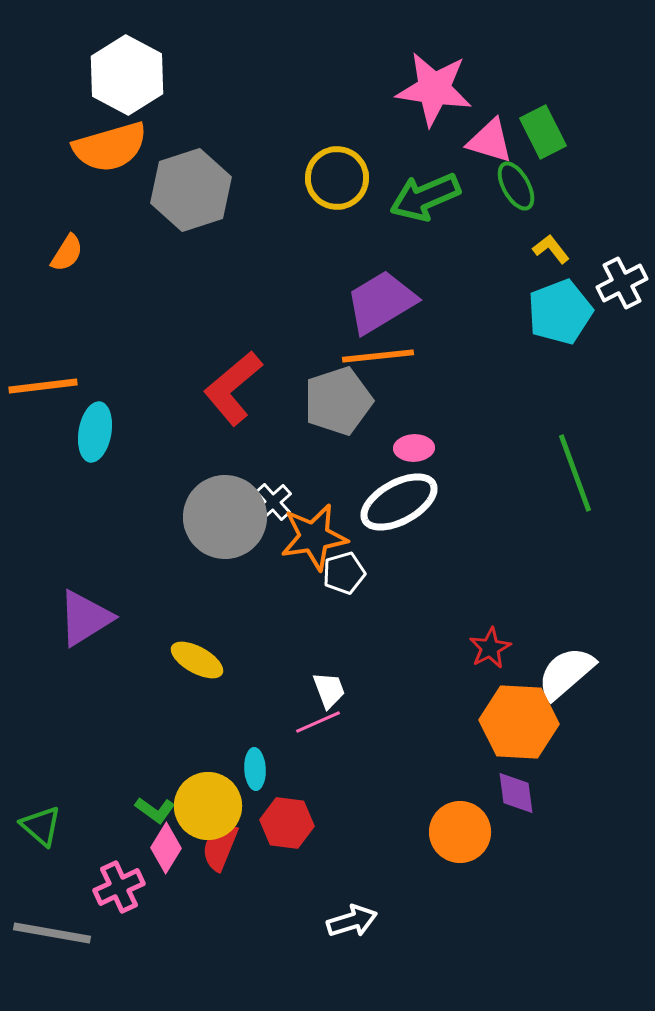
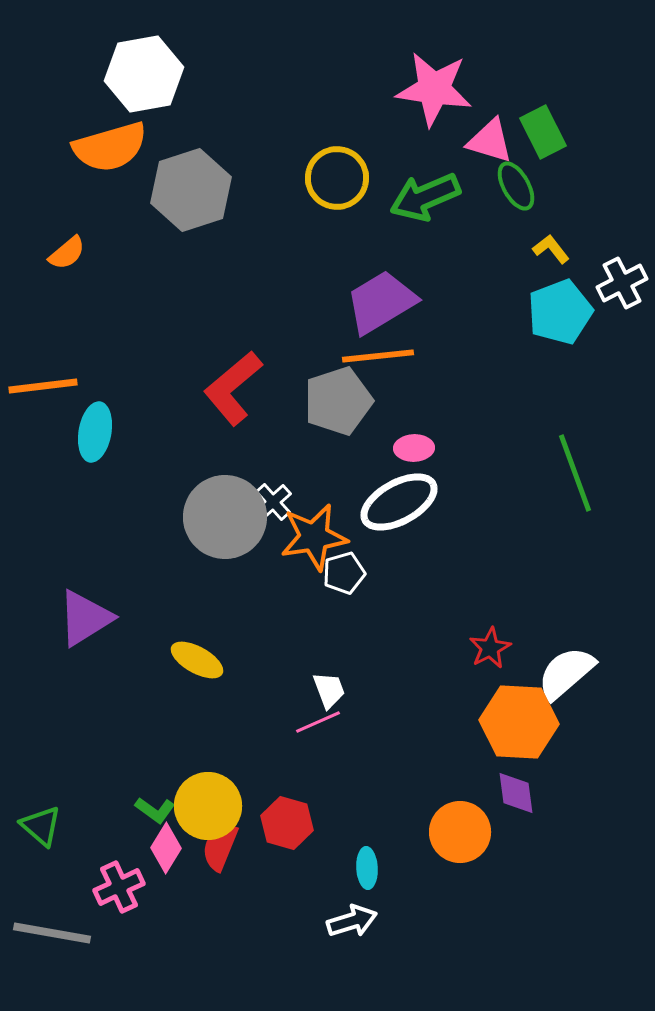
white hexagon at (127, 75): moved 17 px right, 1 px up; rotated 22 degrees clockwise
orange semicircle at (67, 253): rotated 18 degrees clockwise
cyan ellipse at (255, 769): moved 112 px right, 99 px down
red hexagon at (287, 823): rotated 9 degrees clockwise
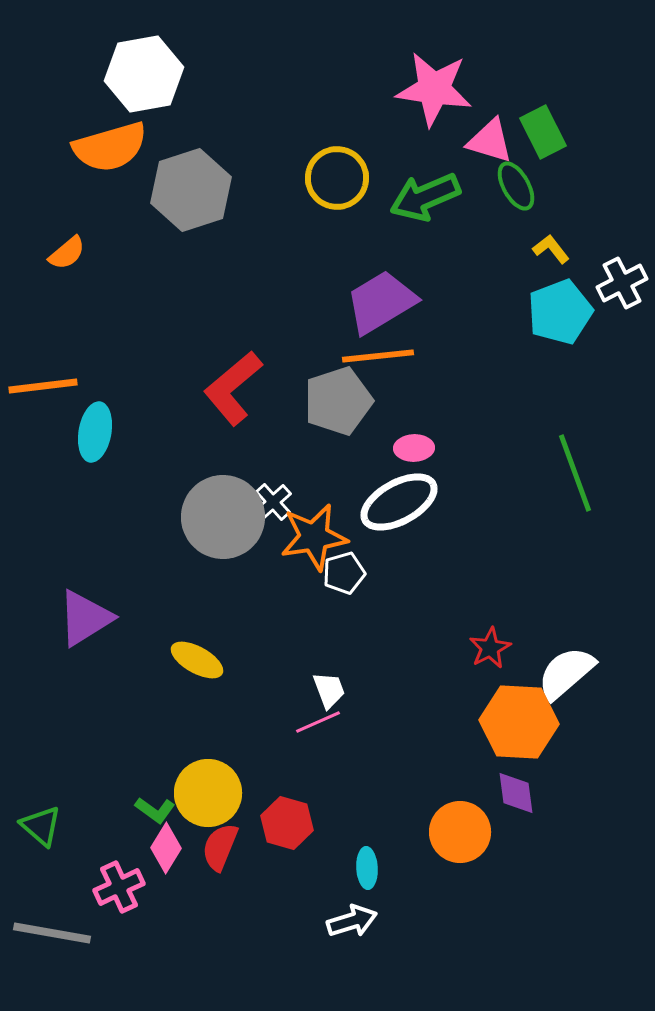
gray circle at (225, 517): moved 2 px left
yellow circle at (208, 806): moved 13 px up
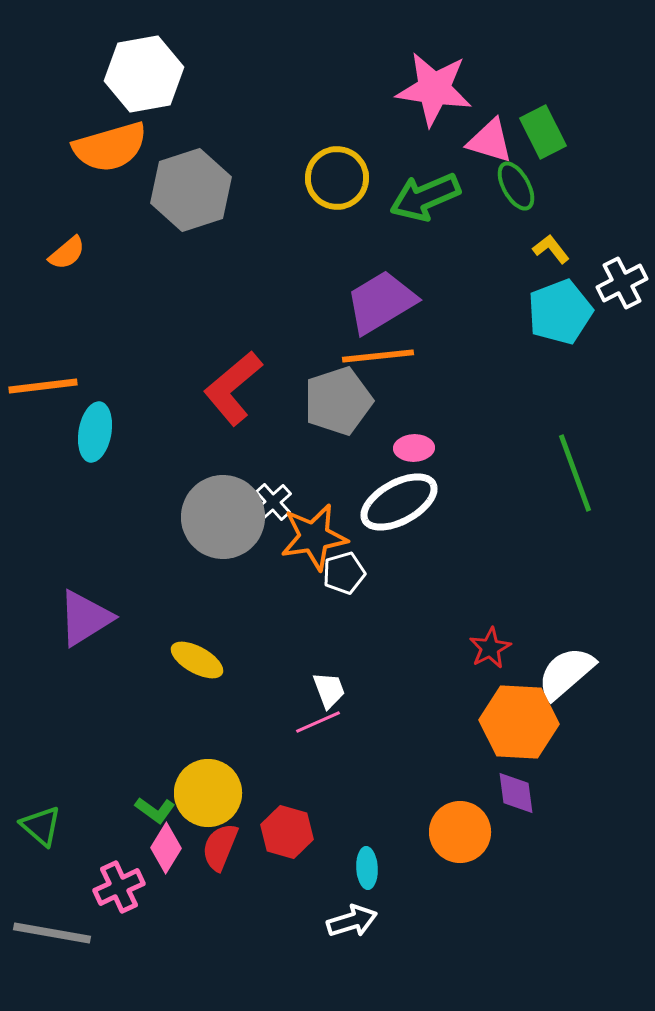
red hexagon at (287, 823): moved 9 px down
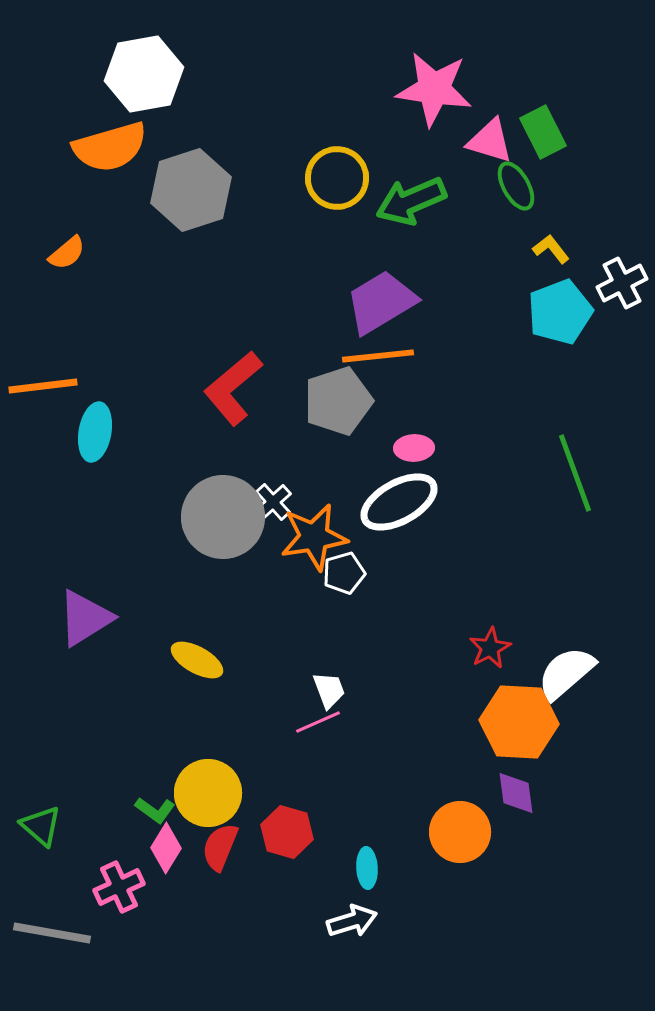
green arrow at (425, 197): moved 14 px left, 4 px down
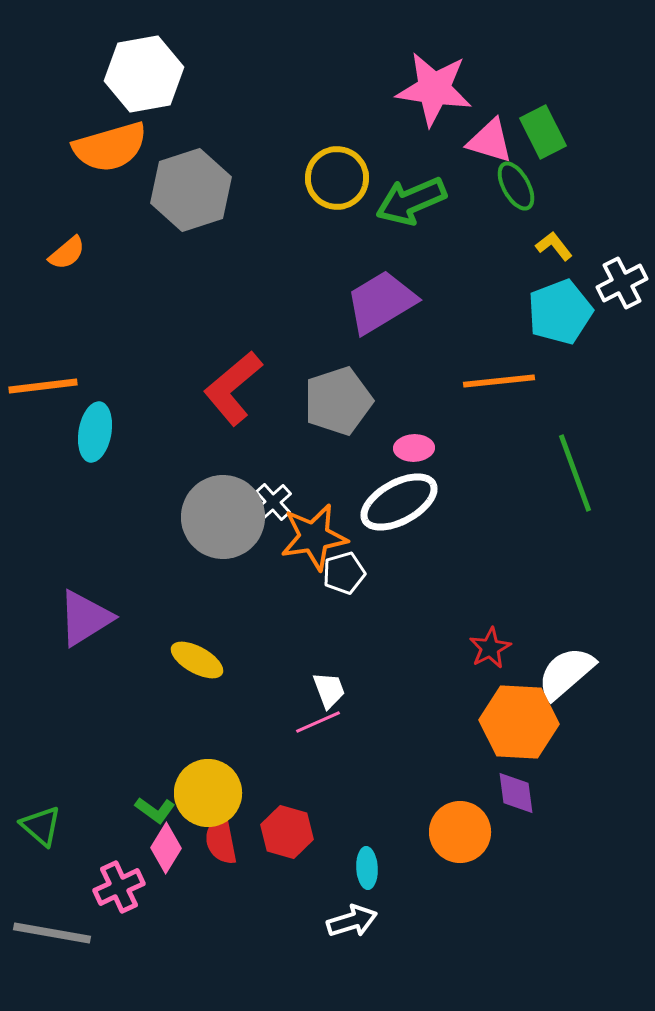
yellow L-shape at (551, 249): moved 3 px right, 3 px up
orange line at (378, 356): moved 121 px right, 25 px down
red semicircle at (220, 847): moved 1 px right, 7 px up; rotated 33 degrees counterclockwise
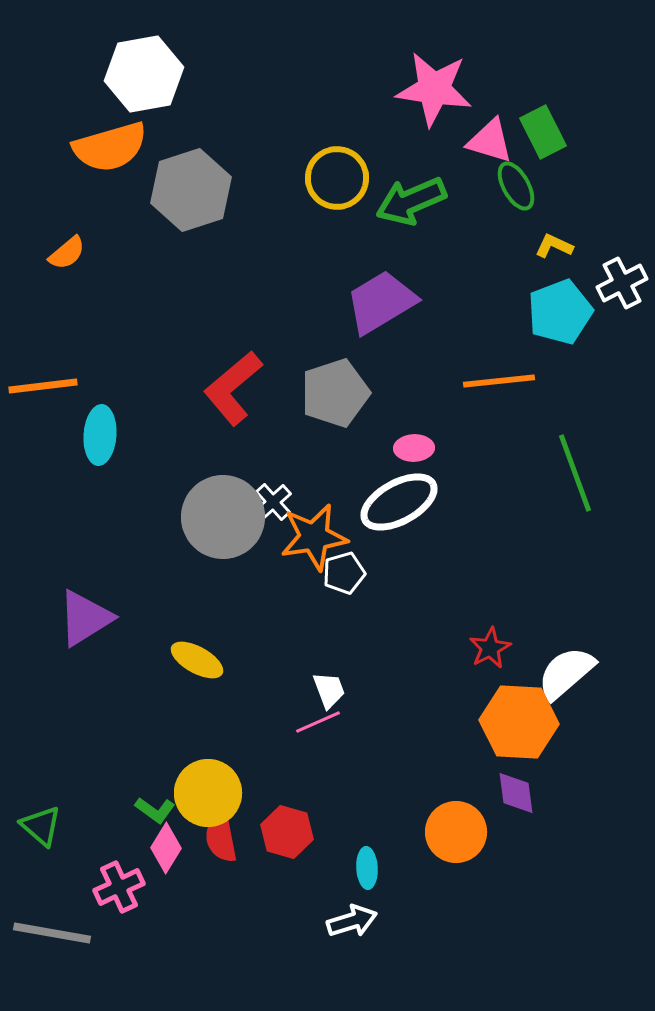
yellow L-shape at (554, 246): rotated 27 degrees counterclockwise
gray pentagon at (338, 401): moved 3 px left, 8 px up
cyan ellipse at (95, 432): moved 5 px right, 3 px down; rotated 6 degrees counterclockwise
orange circle at (460, 832): moved 4 px left
red semicircle at (221, 840): moved 2 px up
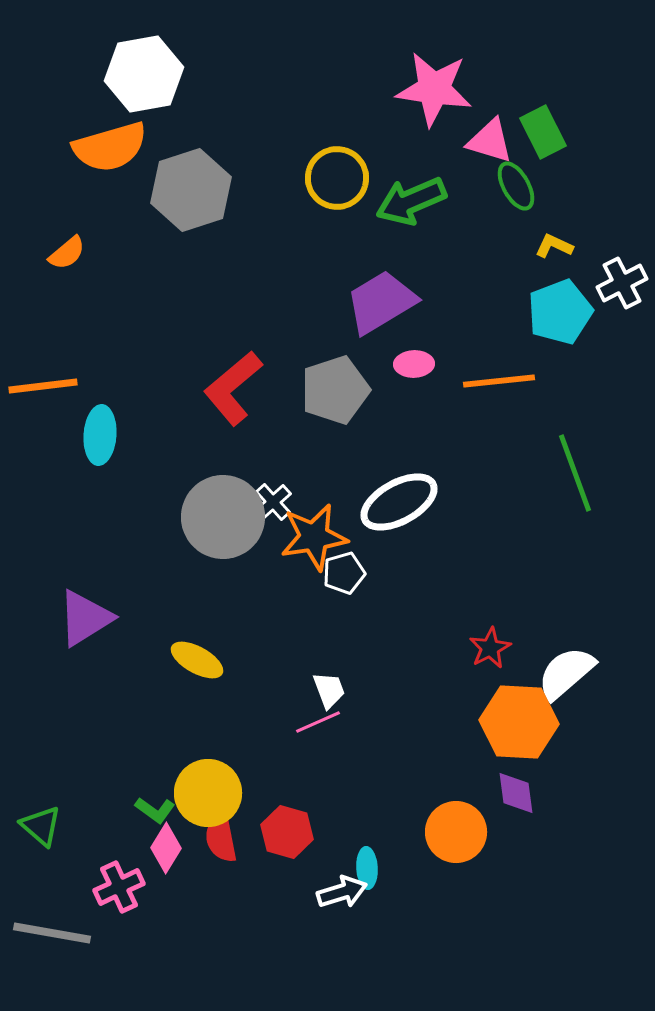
gray pentagon at (335, 393): moved 3 px up
pink ellipse at (414, 448): moved 84 px up
white arrow at (352, 921): moved 10 px left, 29 px up
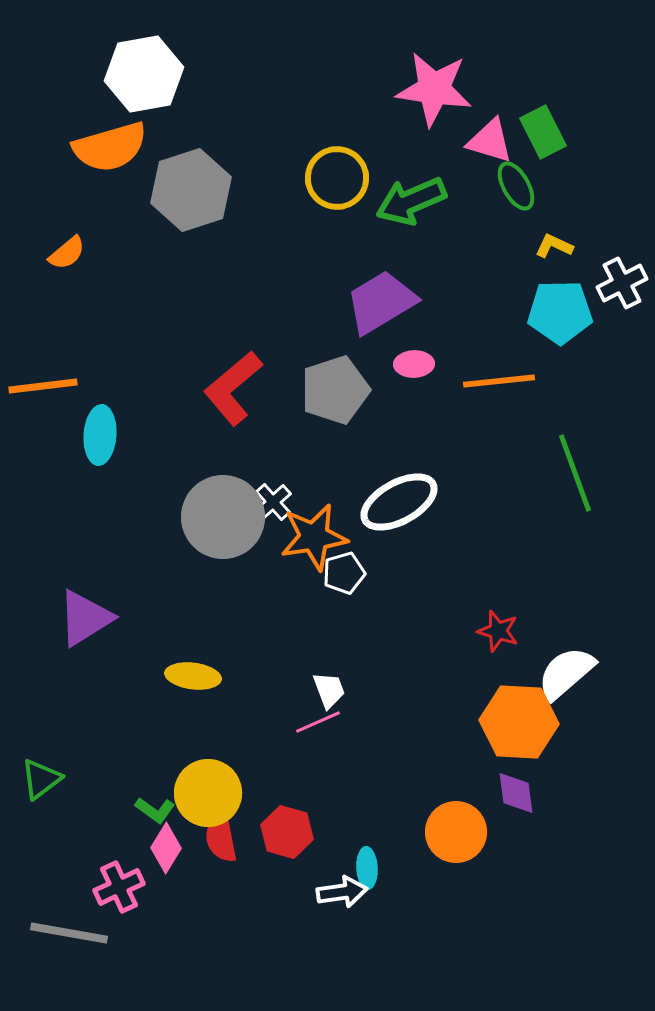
cyan pentagon at (560, 312): rotated 20 degrees clockwise
red star at (490, 648): moved 8 px right, 17 px up; rotated 27 degrees counterclockwise
yellow ellipse at (197, 660): moved 4 px left, 16 px down; rotated 22 degrees counterclockwise
green triangle at (41, 826): moved 47 px up; rotated 42 degrees clockwise
white arrow at (342, 892): rotated 9 degrees clockwise
gray line at (52, 933): moved 17 px right
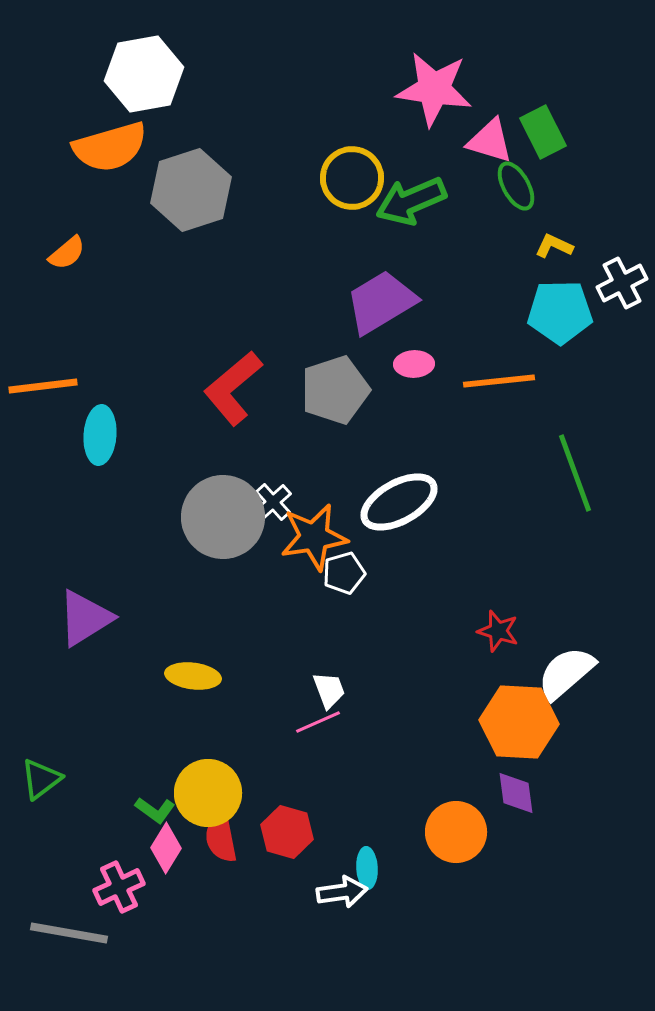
yellow circle at (337, 178): moved 15 px right
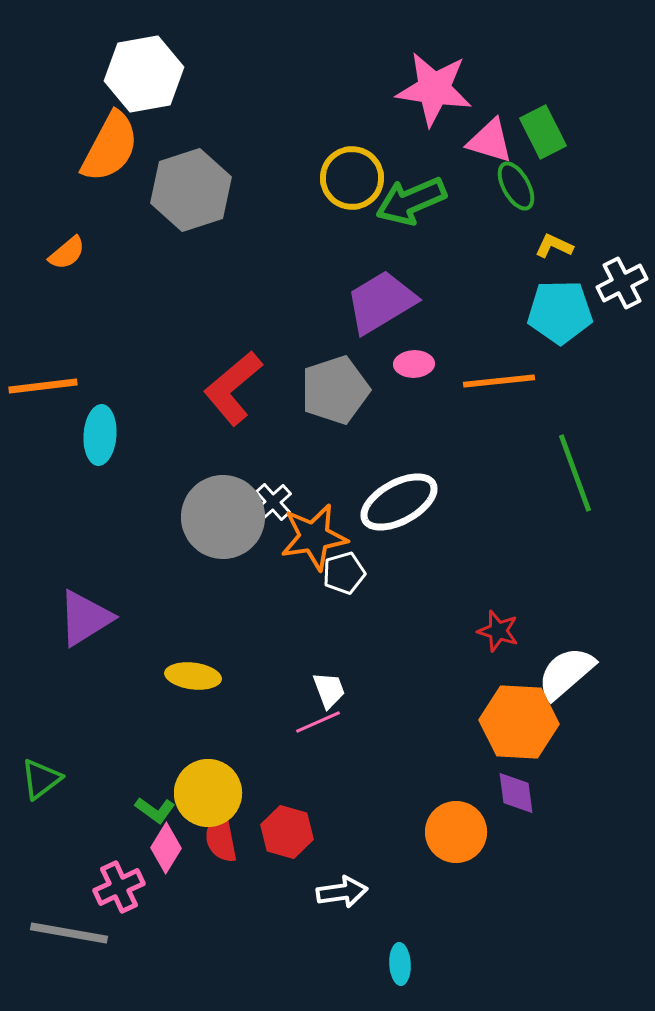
orange semicircle at (110, 147): rotated 46 degrees counterclockwise
cyan ellipse at (367, 868): moved 33 px right, 96 px down
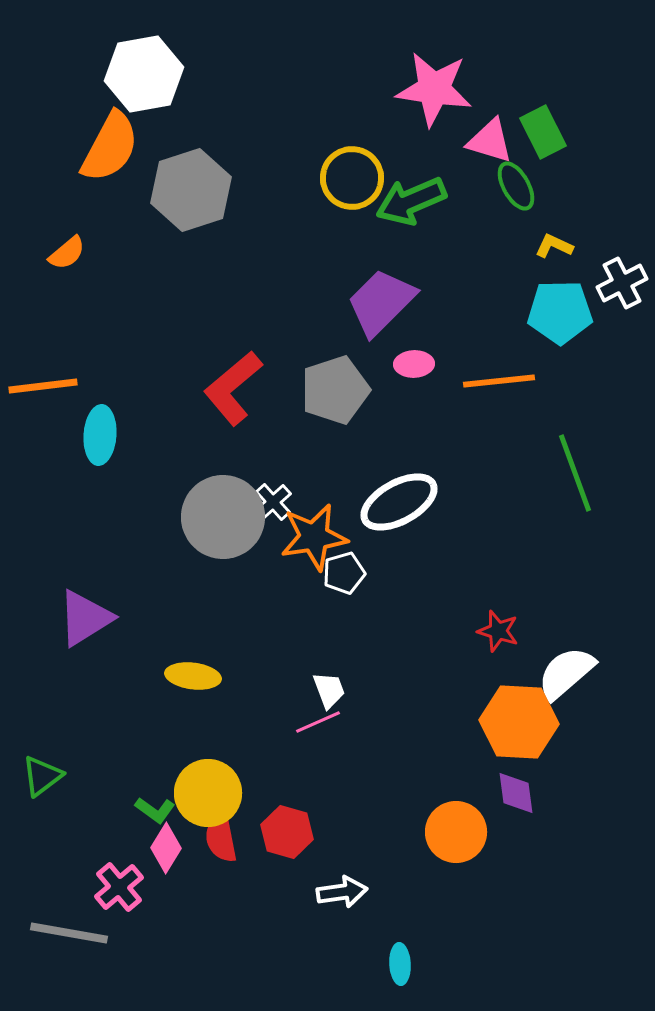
purple trapezoid at (381, 302): rotated 14 degrees counterclockwise
green triangle at (41, 779): moved 1 px right, 3 px up
pink cross at (119, 887): rotated 15 degrees counterclockwise
